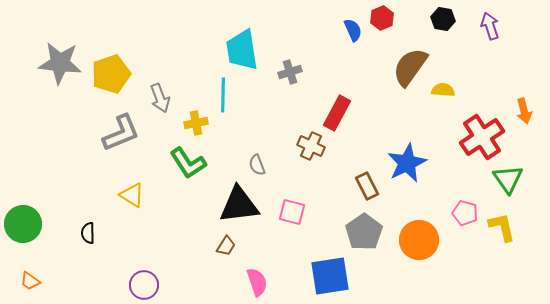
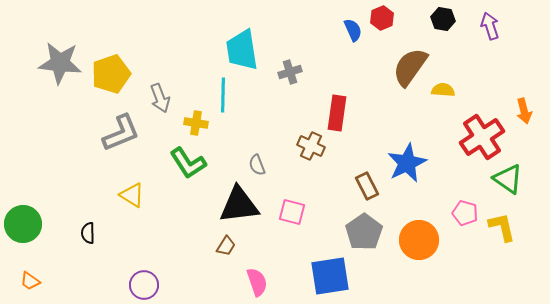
red rectangle: rotated 20 degrees counterclockwise
yellow cross: rotated 20 degrees clockwise
green triangle: rotated 20 degrees counterclockwise
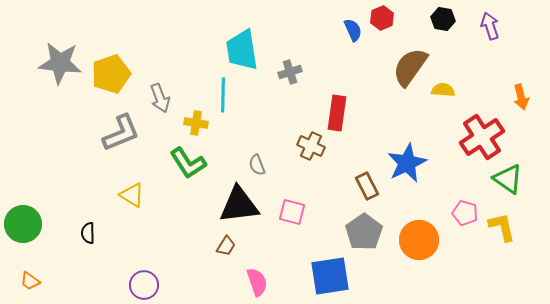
orange arrow: moved 3 px left, 14 px up
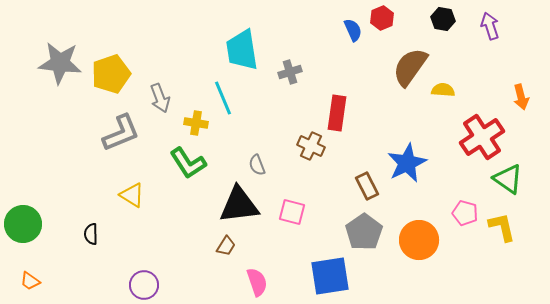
cyan line: moved 3 px down; rotated 24 degrees counterclockwise
black semicircle: moved 3 px right, 1 px down
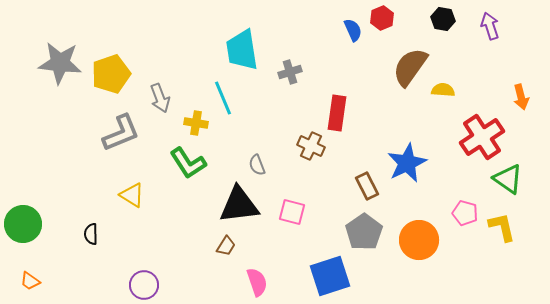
blue square: rotated 9 degrees counterclockwise
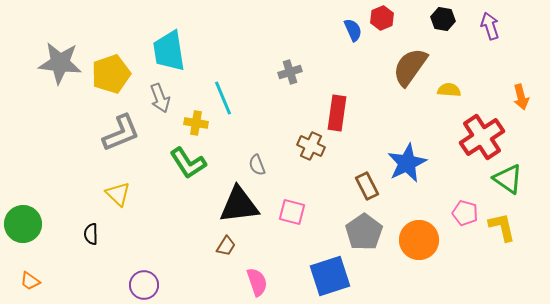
cyan trapezoid: moved 73 px left, 1 px down
yellow semicircle: moved 6 px right
yellow triangle: moved 14 px left, 1 px up; rotated 12 degrees clockwise
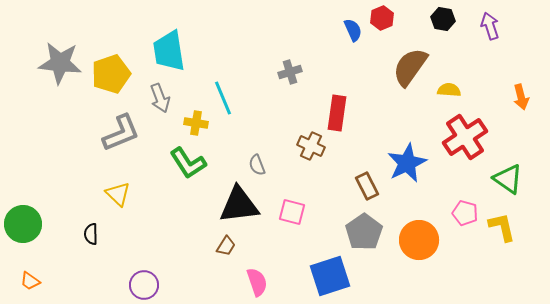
red cross: moved 17 px left
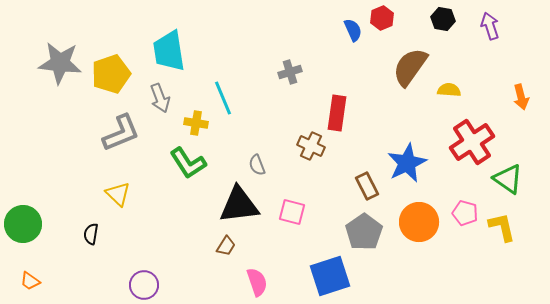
red cross: moved 7 px right, 5 px down
black semicircle: rotated 10 degrees clockwise
orange circle: moved 18 px up
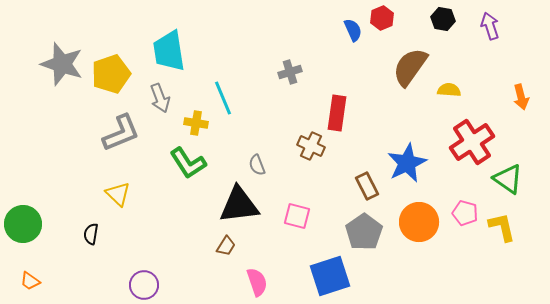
gray star: moved 2 px right, 1 px down; rotated 12 degrees clockwise
pink square: moved 5 px right, 4 px down
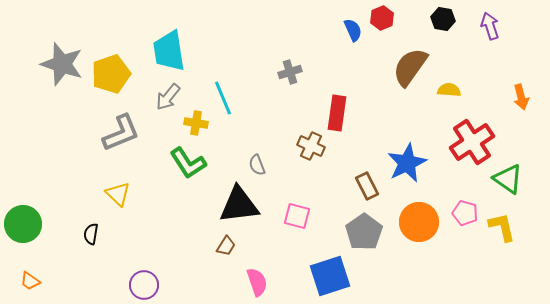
gray arrow: moved 8 px right, 1 px up; rotated 60 degrees clockwise
